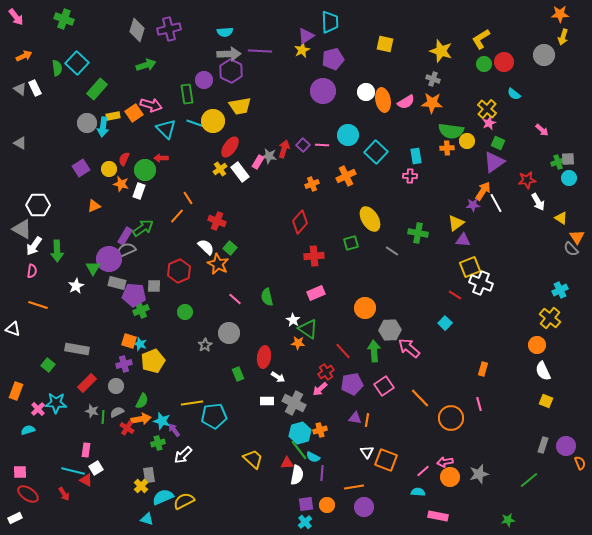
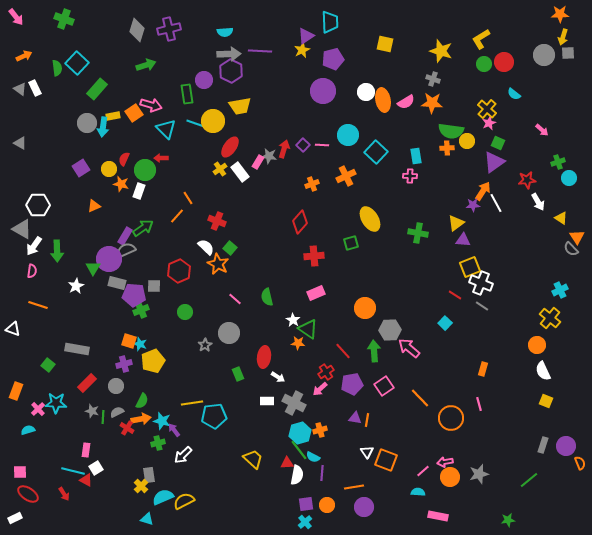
gray square at (568, 159): moved 106 px up
gray line at (392, 251): moved 90 px right, 55 px down
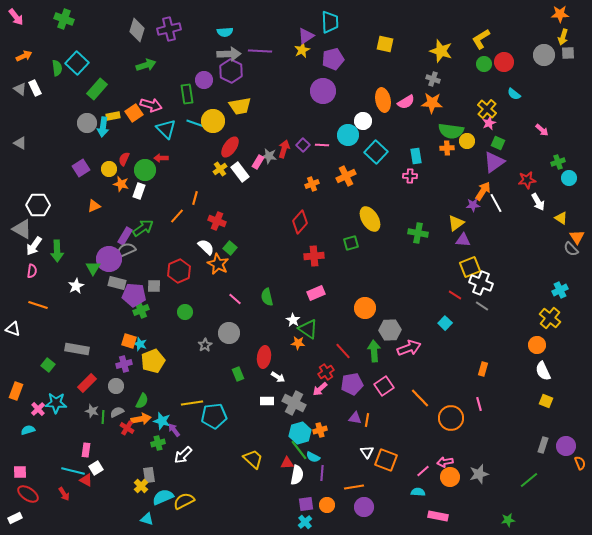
white circle at (366, 92): moved 3 px left, 29 px down
orange line at (188, 198): moved 7 px right; rotated 48 degrees clockwise
pink arrow at (409, 348): rotated 120 degrees clockwise
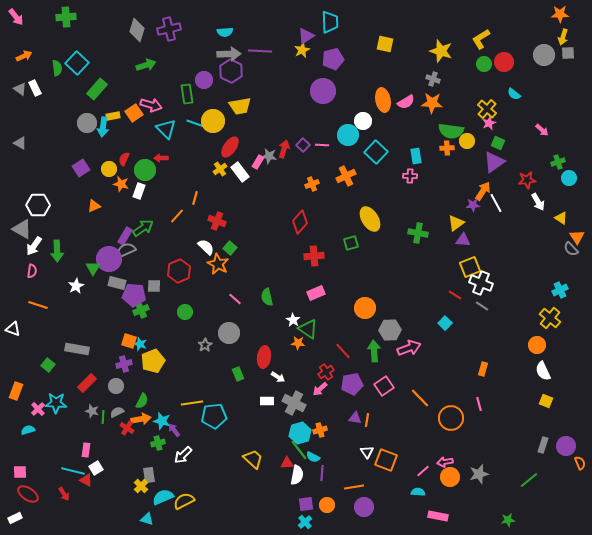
green cross at (64, 19): moved 2 px right, 2 px up; rotated 24 degrees counterclockwise
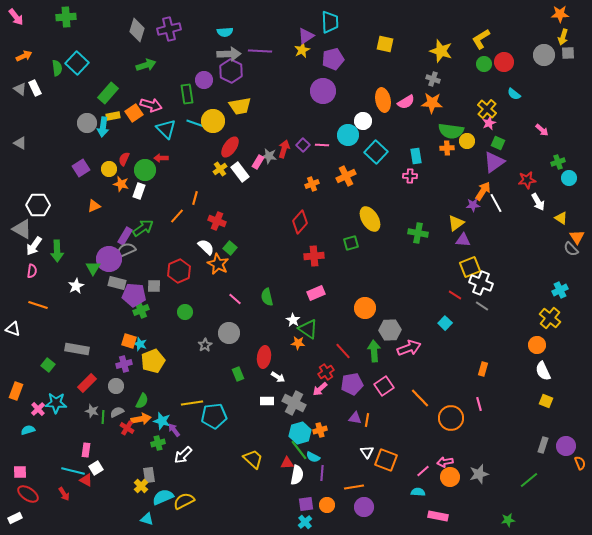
green rectangle at (97, 89): moved 11 px right, 4 px down
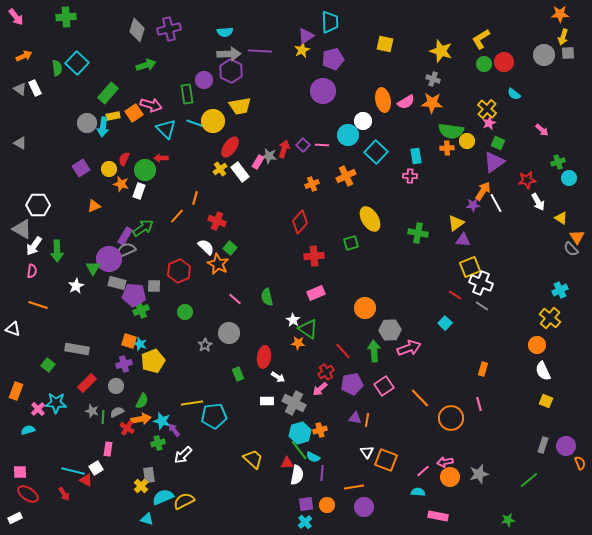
pink rectangle at (86, 450): moved 22 px right, 1 px up
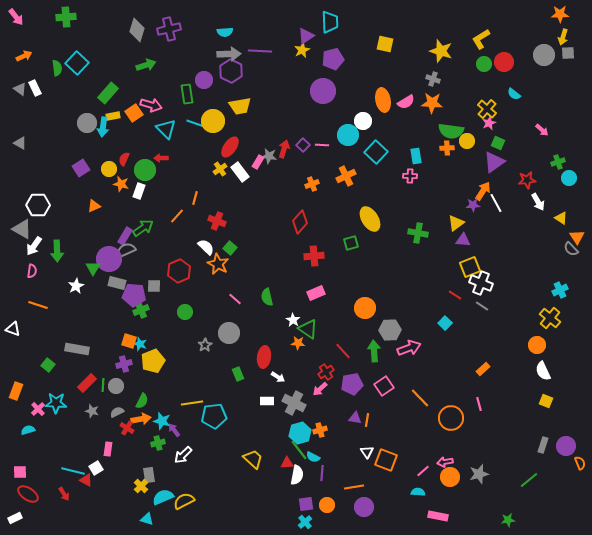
orange rectangle at (483, 369): rotated 32 degrees clockwise
green line at (103, 417): moved 32 px up
